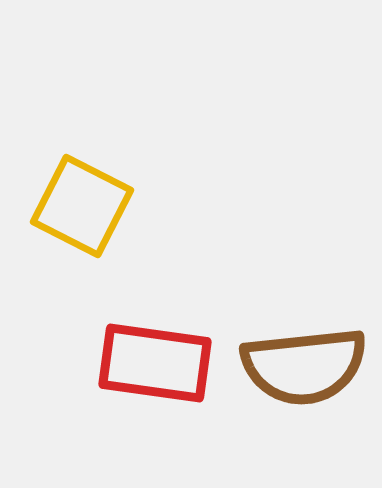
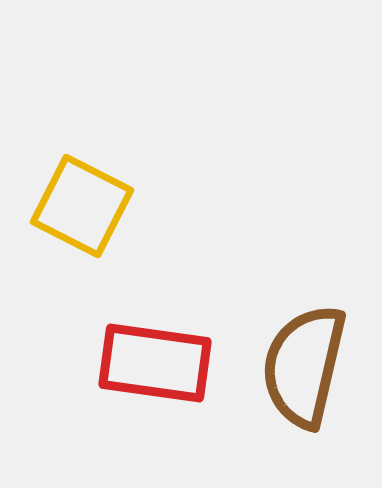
brown semicircle: rotated 109 degrees clockwise
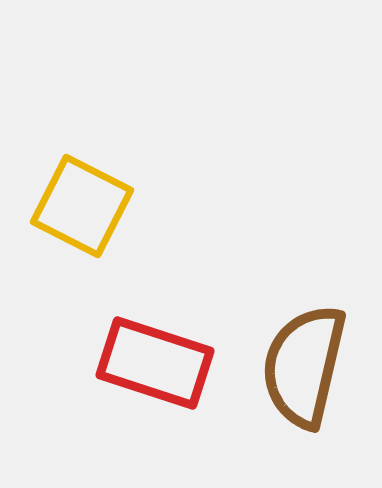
red rectangle: rotated 10 degrees clockwise
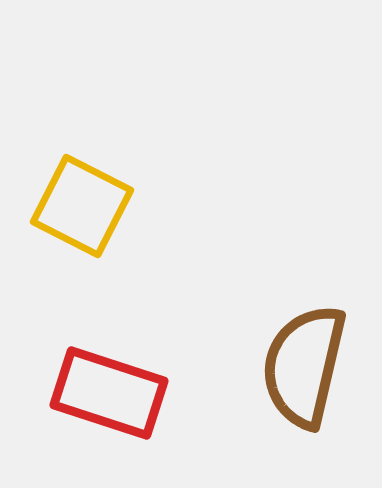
red rectangle: moved 46 px left, 30 px down
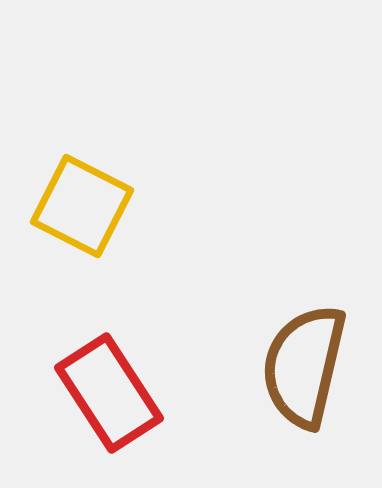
red rectangle: rotated 39 degrees clockwise
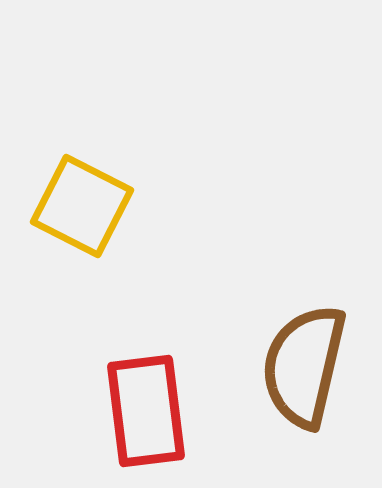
red rectangle: moved 37 px right, 18 px down; rotated 26 degrees clockwise
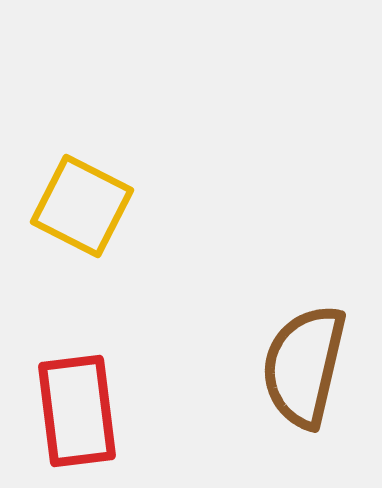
red rectangle: moved 69 px left
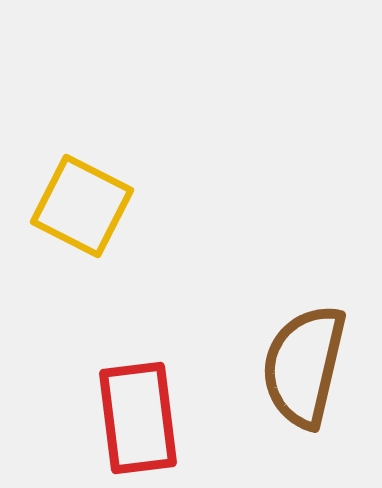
red rectangle: moved 61 px right, 7 px down
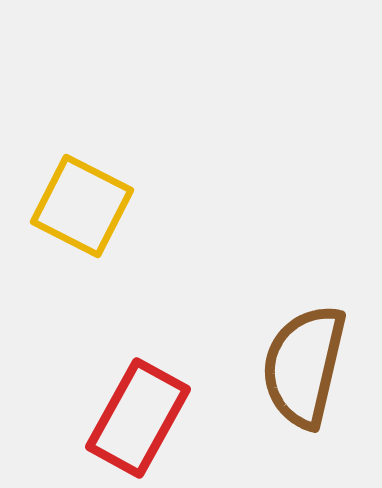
red rectangle: rotated 36 degrees clockwise
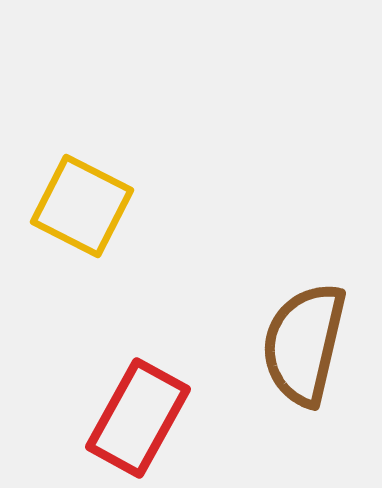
brown semicircle: moved 22 px up
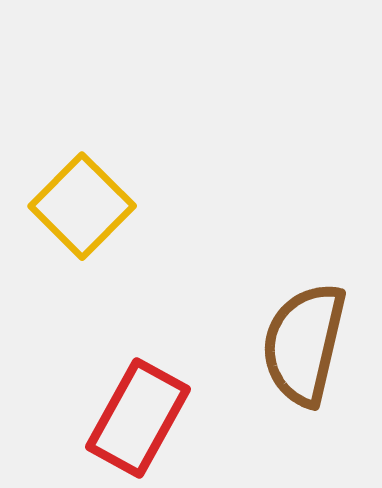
yellow square: rotated 18 degrees clockwise
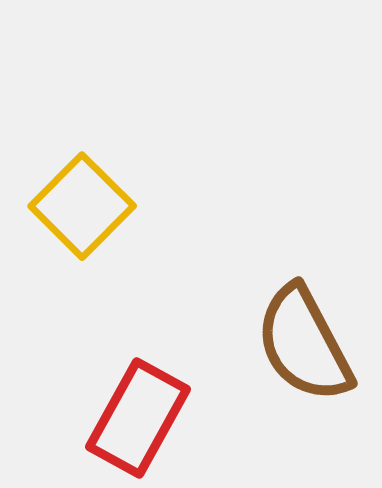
brown semicircle: rotated 41 degrees counterclockwise
